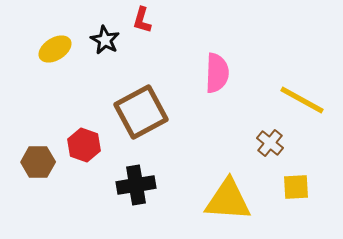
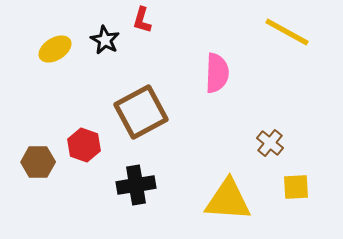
yellow line: moved 15 px left, 68 px up
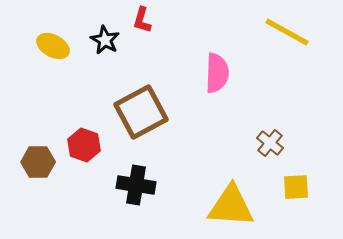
yellow ellipse: moved 2 px left, 3 px up; rotated 60 degrees clockwise
black cross: rotated 18 degrees clockwise
yellow triangle: moved 3 px right, 6 px down
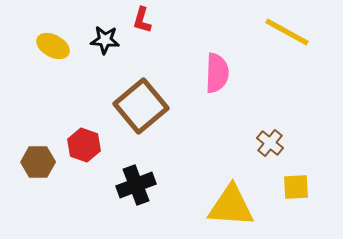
black star: rotated 24 degrees counterclockwise
brown square: moved 6 px up; rotated 12 degrees counterclockwise
black cross: rotated 30 degrees counterclockwise
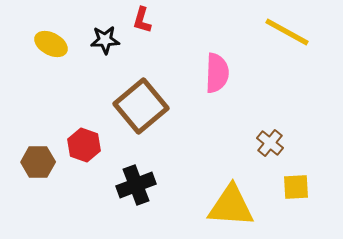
black star: rotated 8 degrees counterclockwise
yellow ellipse: moved 2 px left, 2 px up
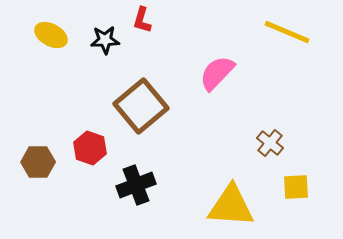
yellow line: rotated 6 degrees counterclockwise
yellow ellipse: moved 9 px up
pink semicircle: rotated 138 degrees counterclockwise
red hexagon: moved 6 px right, 3 px down
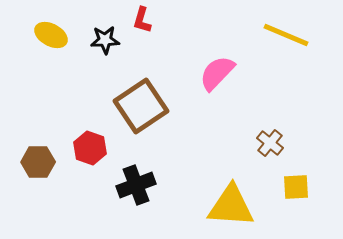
yellow line: moved 1 px left, 3 px down
brown square: rotated 6 degrees clockwise
